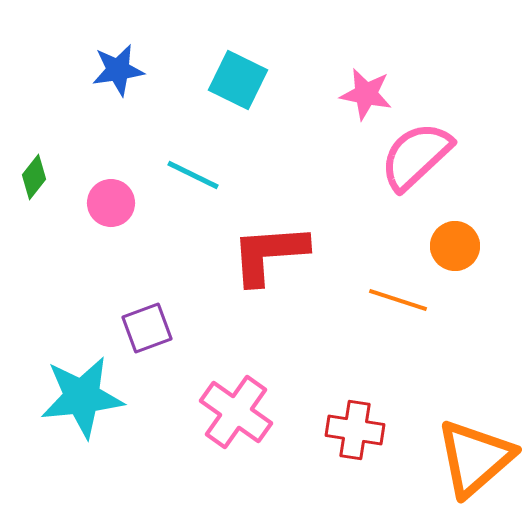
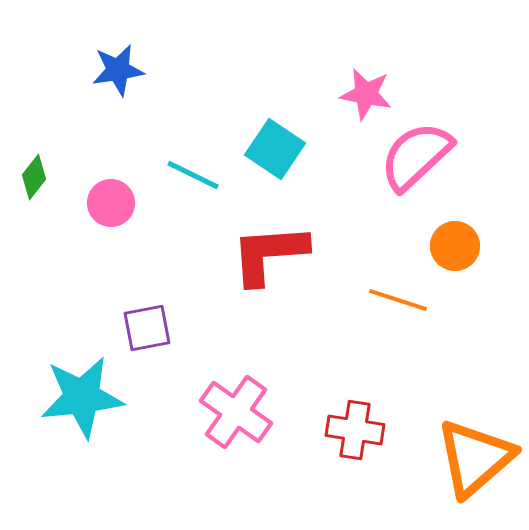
cyan square: moved 37 px right, 69 px down; rotated 8 degrees clockwise
purple square: rotated 9 degrees clockwise
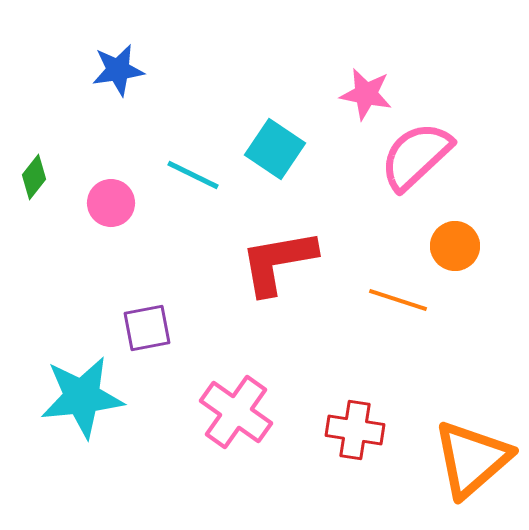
red L-shape: moved 9 px right, 8 px down; rotated 6 degrees counterclockwise
orange triangle: moved 3 px left, 1 px down
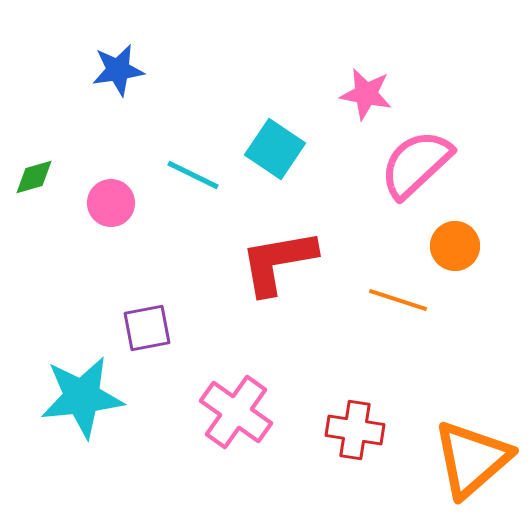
pink semicircle: moved 8 px down
green diamond: rotated 36 degrees clockwise
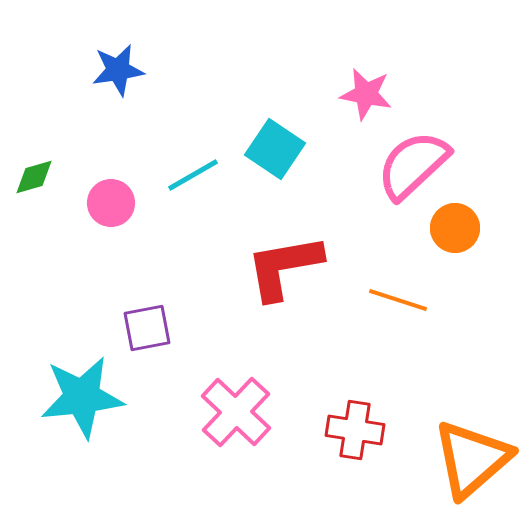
pink semicircle: moved 3 px left, 1 px down
cyan line: rotated 56 degrees counterclockwise
orange circle: moved 18 px up
red L-shape: moved 6 px right, 5 px down
pink cross: rotated 8 degrees clockwise
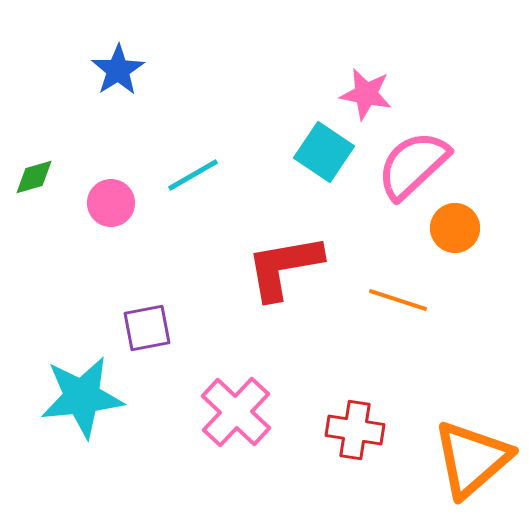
blue star: rotated 24 degrees counterclockwise
cyan square: moved 49 px right, 3 px down
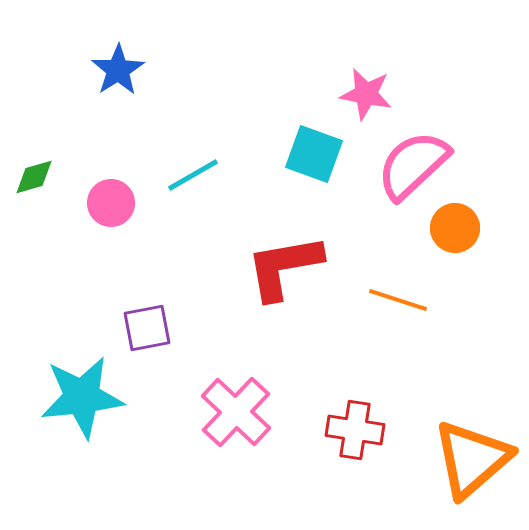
cyan square: moved 10 px left, 2 px down; rotated 14 degrees counterclockwise
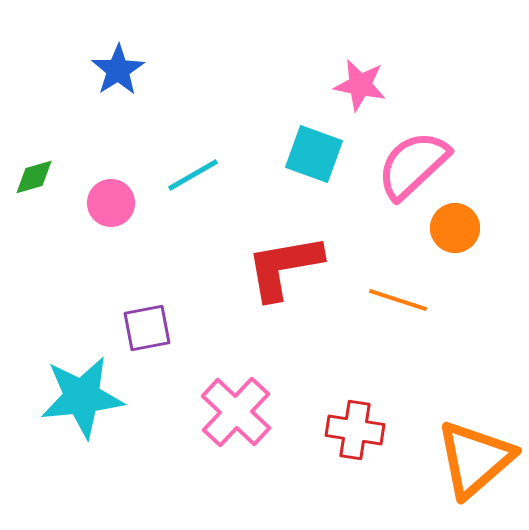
pink star: moved 6 px left, 9 px up
orange triangle: moved 3 px right
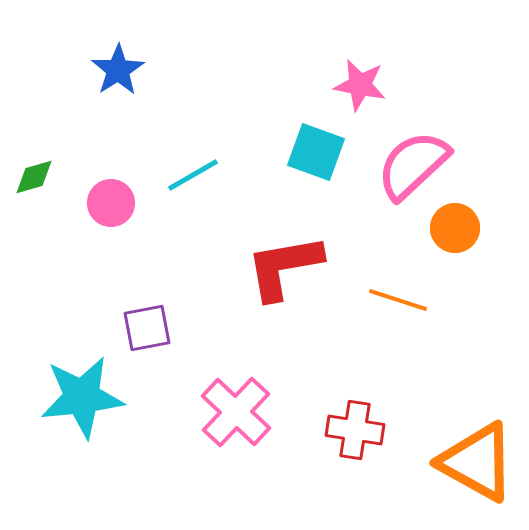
cyan square: moved 2 px right, 2 px up
orange triangle: moved 2 px right, 3 px down; rotated 50 degrees counterclockwise
